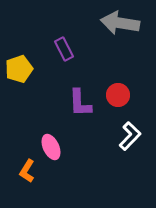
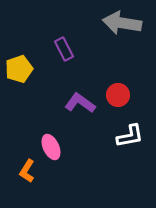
gray arrow: moved 2 px right
purple L-shape: rotated 128 degrees clockwise
white L-shape: rotated 36 degrees clockwise
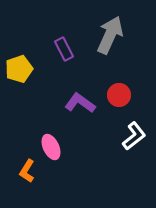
gray arrow: moved 12 px left, 12 px down; rotated 105 degrees clockwise
red circle: moved 1 px right
white L-shape: moved 4 px right; rotated 28 degrees counterclockwise
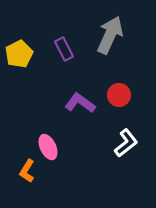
yellow pentagon: moved 15 px up; rotated 8 degrees counterclockwise
white L-shape: moved 8 px left, 7 px down
pink ellipse: moved 3 px left
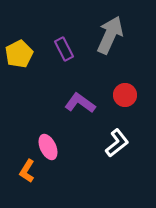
red circle: moved 6 px right
white L-shape: moved 9 px left
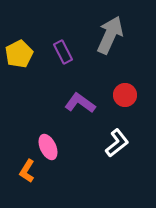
purple rectangle: moved 1 px left, 3 px down
